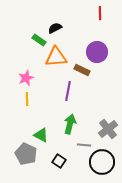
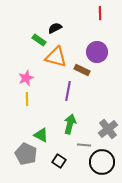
orange triangle: rotated 20 degrees clockwise
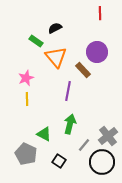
green rectangle: moved 3 px left, 1 px down
orange triangle: rotated 35 degrees clockwise
brown rectangle: moved 1 px right; rotated 21 degrees clockwise
gray cross: moved 7 px down
green triangle: moved 3 px right, 1 px up
gray line: rotated 56 degrees counterclockwise
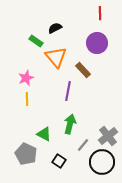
purple circle: moved 9 px up
gray line: moved 1 px left
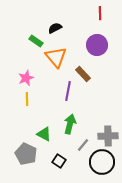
purple circle: moved 2 px down
brown rectangle: moved 4 px down
gray cross: rotated 36 degrees clockwise
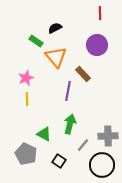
black circle: moved 3 px down
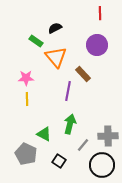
pink star: rotated 21 degrees clockwise
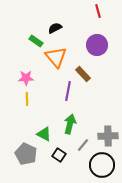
red line: moved 2 px left, 2 px up; rotated 16 degrees counterclockwise
black square: moved 6 px up
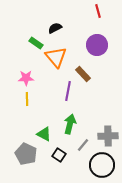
green rectangle: moved 2 px down
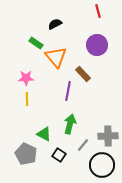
black semicircle: moved 4 px up
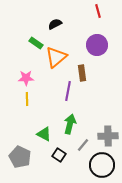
orange triangle: rotated 30 degrees clockwise
brown rectangle: moved 1 px left, 1 px up; rotated 35 degrees clockwise
gray pentagon: moved 6 px left, 3 px down
